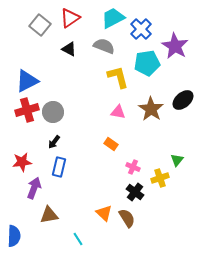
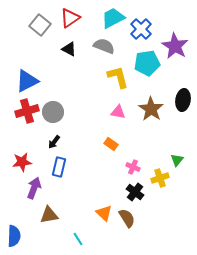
black ellipse: rotated 40 degrees counterclockwise
red cross: moved 1 px down
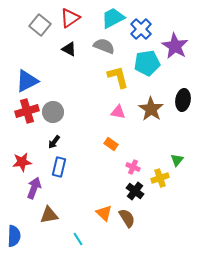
black cross: moved 1 px up
